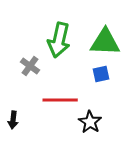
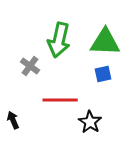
blue square: moved 2 px right
black arrow: rotated 150 degrees clockwise
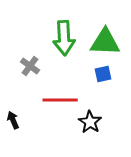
green arrow: moved 5 px right, 2 px up; rotated 16 degrees counterclockwise
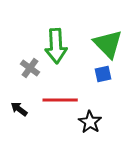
green arrow: moved 8 px left, 8 px down
green triangle: moved 3 px right, 2 px down; rotated 44 degrees clockwise
gray cross: moved 2 px down
black arrow: moved 6 px right, 11 px up; rotated 30 degrees counterclockwise
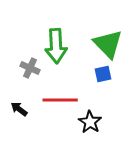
gray cross: rotated 12 degrees counterclockwise
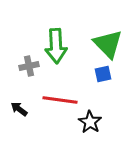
gray cross: moved 1 px left, 2 px up; rotated 36 degrees counterclockwise
red line: rotated 8 degrees clockwise
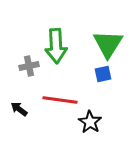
green triangle: rotated 16 degrees clockwise
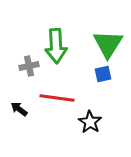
red line: moved 3 px left, 2 px up
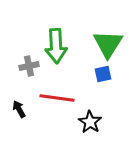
black arrow: rotated 24 degrees clockwise
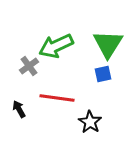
green arrow: rotated 68 degrees clockwise
gray cross: rotated 24 degrees counterclockwise
